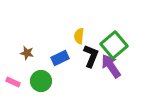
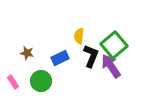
pink rectangle: rotated 32 degrees clockwise
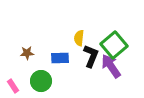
yellow semicircle: moved 2 px down
brown star: rotated 16 degrees counterclockwise
blue rectangle: rotated 24 degrees clockwise
pink rectangle: moved 4 px down
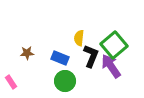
blue rectangle: rotated 24 degrees clockwise
green circle: moved 24 px right
pink rectangle: moved 2 px left, 4 px up
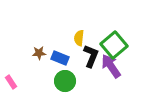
brown star: moved 12 px right
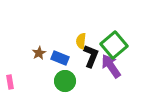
yellow semicircle: moved 2 px right, 3 px down
brown star: rotated 24 degrees counterclockwise
pink rectangle: moved 1 px left; rotated 24 degrees clockwise
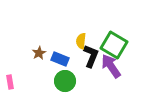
green square: rotated 20 degrees counterclockwise
blue rectangle: moved 1 px down
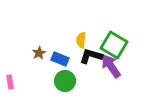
yellow semicircle: moved 1 px up
black L-shape: rotated 95 degrees counterclockwise
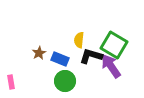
yellow semicircle: moved 2 px left
pink rectangle: moved 1 px right
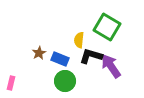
green square: moved 7 px left, 18 px up
pink rectangle: moved 1 px down; rotated 24 degrees clockwise
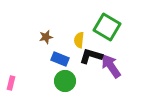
brown star: moved 7 px right, 16 px up; rotated 16 degrees clockwise
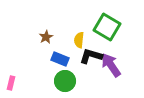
brown star: rotated 16 degrees counterclockwise
purple arrow: moved 1 px up
